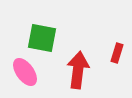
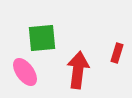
green square: rotated 16 degrees counterclockwise
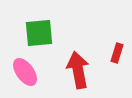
green square: moved 3 px left, 5 px up
red arrow: rotated 18 degrees counterclockwise
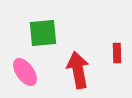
green square: moved 4 px right
red rectangle: rotated 18 degrees counterclockwise
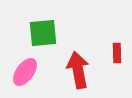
pink ellipse: rotated 72 degrees clockwise
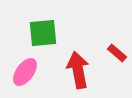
red rectangle: rotated 48 degrees counterclockwise
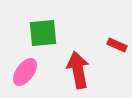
red rectangle: moved 8 px up; rotated 18 degrees counterclockwise
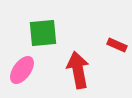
pink ellipse: moved 3 px left, 2 px up
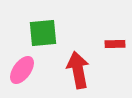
red rectangle: moved 2 px left, 1 px up; rotated 24 degrees counterclockwise
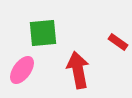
red rectangle: moved 3 px right, 2 px up; rotated 36 degrees clockwise
